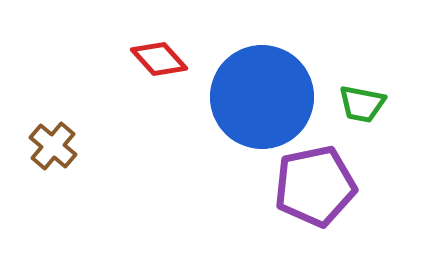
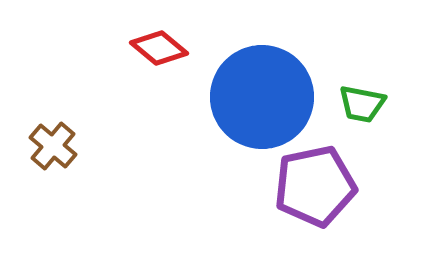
red diamond: moved 11 px up; rotated 8 degrees counterclockwise
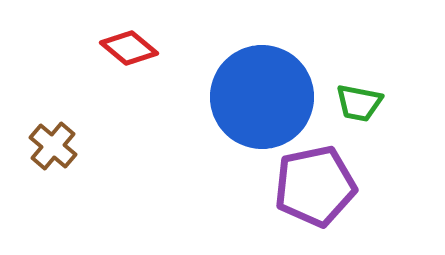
red diamond: moved 30 px left
green trapezoid: moved 3 px left, 1 px up
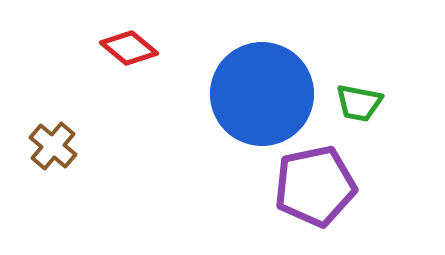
blue circle: moved 3 px up
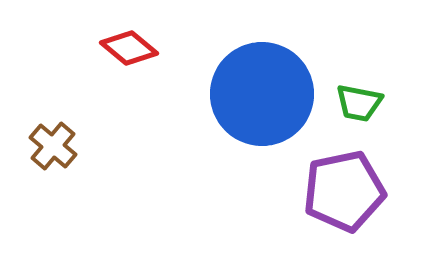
purple pentagon: moved 29 px right, 5 px down
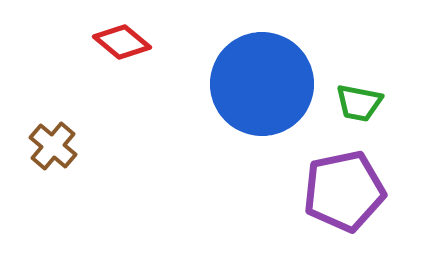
red diamond: moved 7 px left, 6 px up
blue circle: moved 10 px up
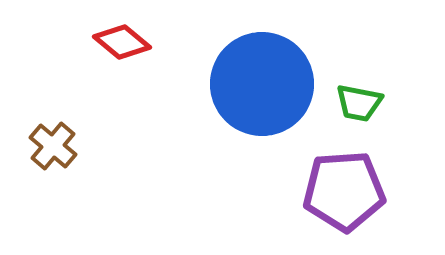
purple pentagon: rotated 8 degrees clockwise
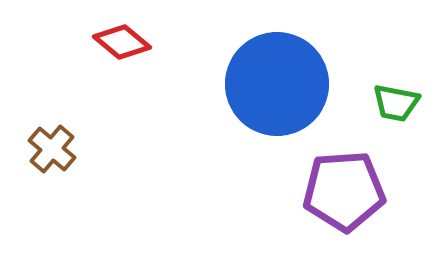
blue circle: moved 15 px right
green trapezoid: moved 37 px right
brown cross: moved 1 px left, 3 px down
